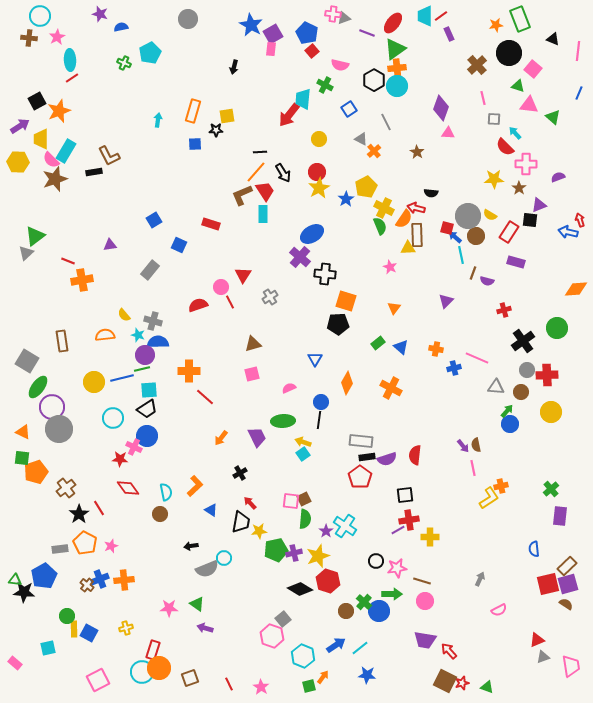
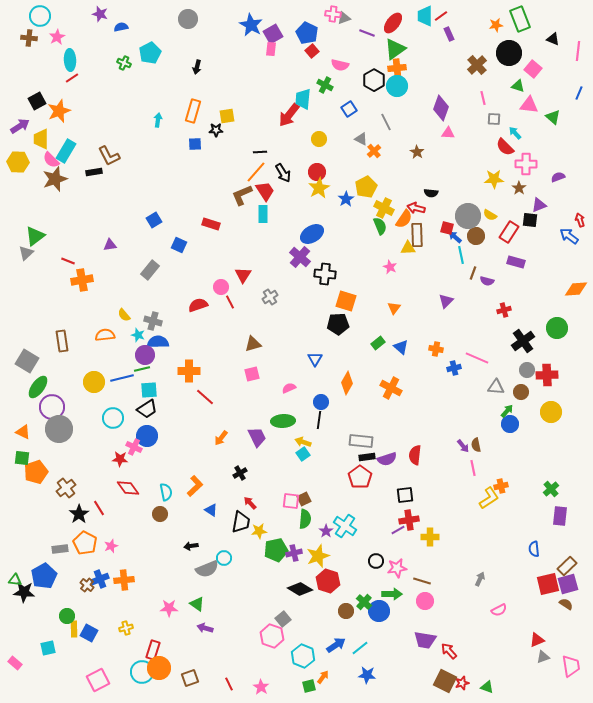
black arrow at (234, 67): moved 37 px left
blue arrow at (568, 232): moved 1 px right, 4 px down; rotated 24 degrees clockwise
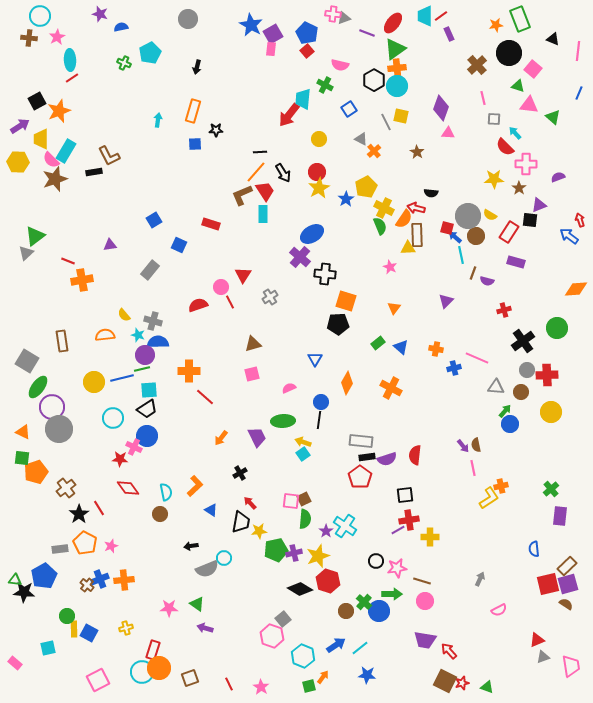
red square at (312, 51): moved 5 px left
yellow square at (227, 116): moved 174 px right; rotated 21 degrees clockwise
green arrow at (507, 411): moved 2 px left
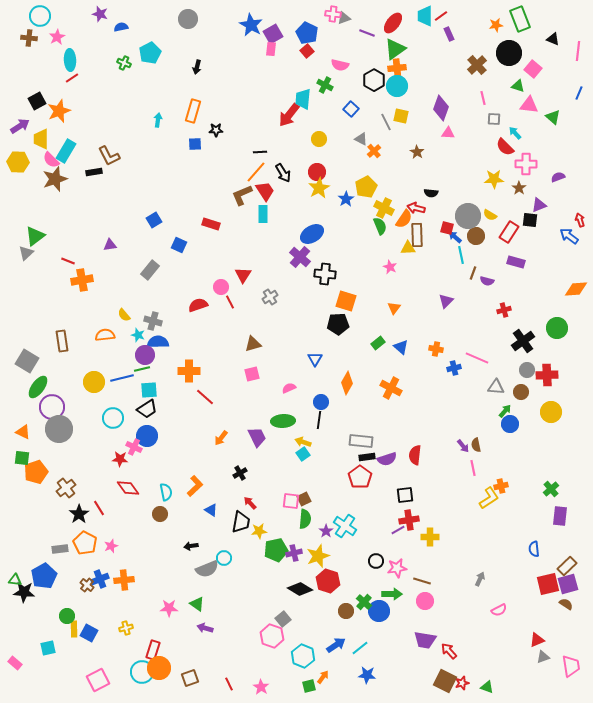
blue square at (349, 109): moved 2 px right; rotated 14 degrees counterclockwise
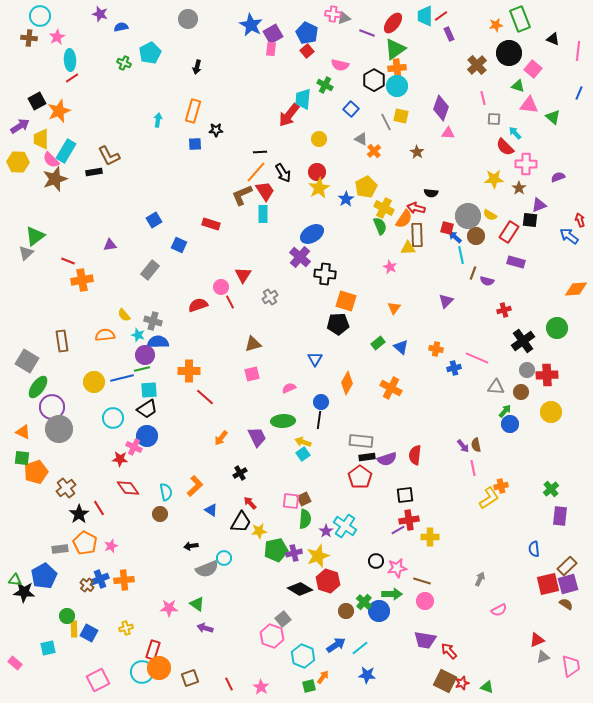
black trapezoid at (241, 522): rotated 20 degrees clockwise
